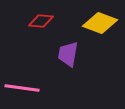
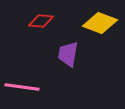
pink line: moved 1 px up
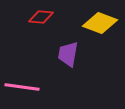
red diamond: moved 4 px up
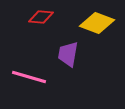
yellow diamond: moved 3 px left
pink line: moved 7 px right, 10 px up; rotated 8 degrees clockwise
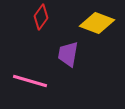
red diamond: rotated 60 degrees counterclockwise
pink line: moved 1 px right, 4 px down
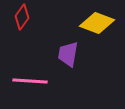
red diamond: moved 19 px left
pink line: rotated 12 degrees counterclockwise
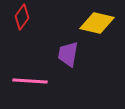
yellow diamond: rotated 8 degrees counterclockwise
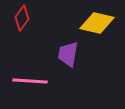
red diamond: moved 1 px down
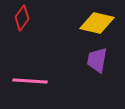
purple trapezoid: moved 29 px right, 6 px down
